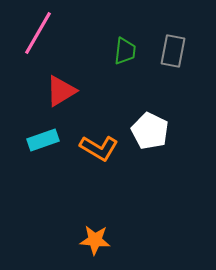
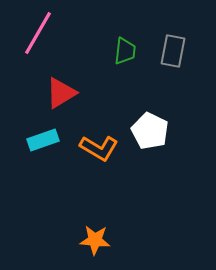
red triangle: moved 2 px down
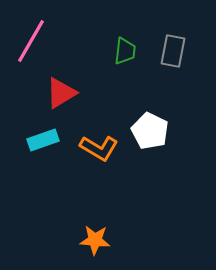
pink line: moved 7 px left, 8 px down
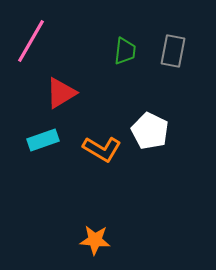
orange L-shape: moved 3 px right, 1 px down
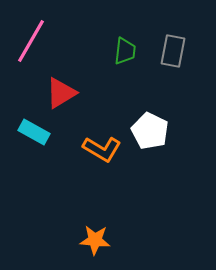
cyan rectangle: moved 9 px left, 8 px up; rotated 48 degrees clockwise
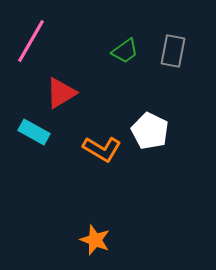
green trapezoid: rotated 48 degrees clockwise
orange star: rotated 16 degrees clockwise
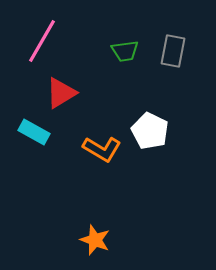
pink line: moved 11 px right
green trapezoid: rotated 28 degrees clockwise
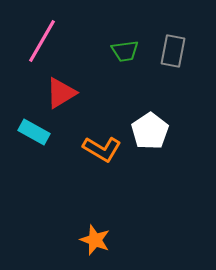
white pentagon: rotated 12 degrees clockwise
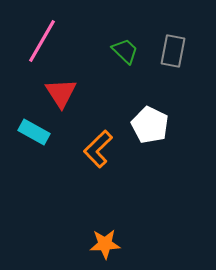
green trapezoid: rotated 128 degrees counterclockwise
red triangle: rotated 32 degrees counterclockwise
white pentagon: moved 6 px up; rotated 12 degrees counterclockwise
orange L-shape: moved 4 px left; rotated 105 degrees clockwise
orange star: moved 10 px right, 4 px down; rotated 24 degrees counterclockwise
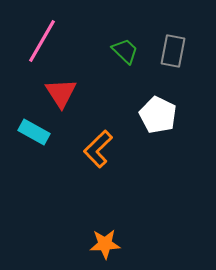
white pentagon: moved 8 px right, 10 px up
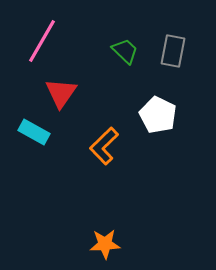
red triangle: rotated 8 degrees clockwise
orange L-shape: moved 6 px right, 3 px up
